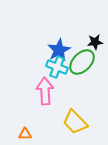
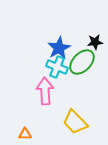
blue star: moved 2 px up
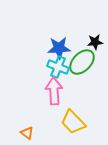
blue star: rotated 25 degrees clockwise
cyan cross: moved 1 px right
pink arrow: moved 9 px right
yellow trapezoid: moved 2 px left
orange triangle: moved 2 px right, 1 px up; rotated 40 degrees clockwise
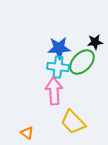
cyan cross: rotated 15 degrees counterclockwise
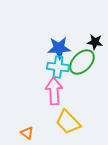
black star: rotated 14 degrees clockwise
yellow trapezoid: moved 5 px left
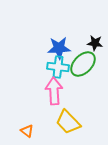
black star: moved 1 px down
green ellipse: moved 1 px right, 2 px down
orange triangle: moved 2 px up
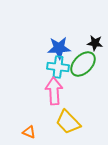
orange triangle: moved 2 px right, 1 px down; rotated 16 degrees counterclockwise
